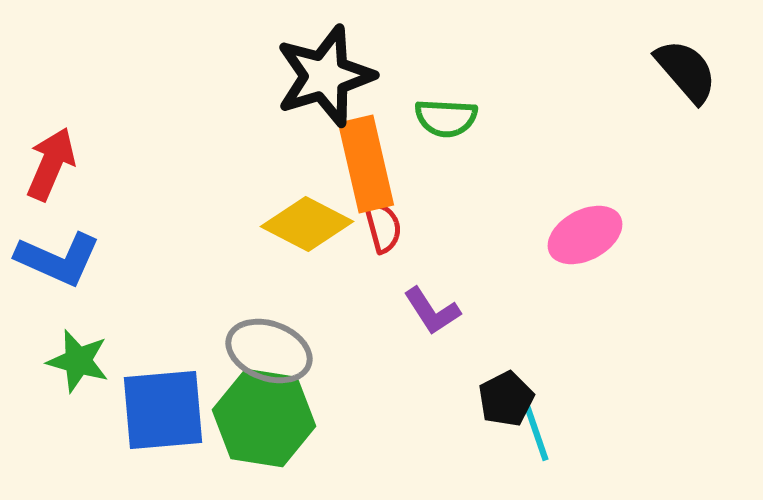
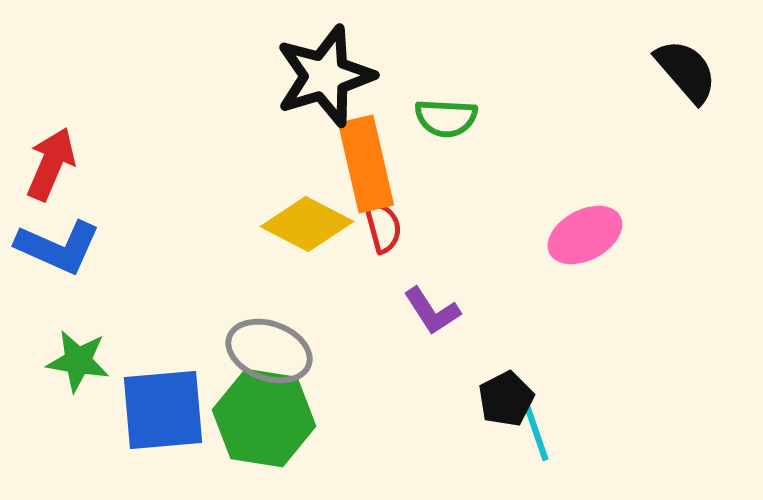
blue L-shape: moved 12 px up
green star: rotated 6 degrees counterclockwise
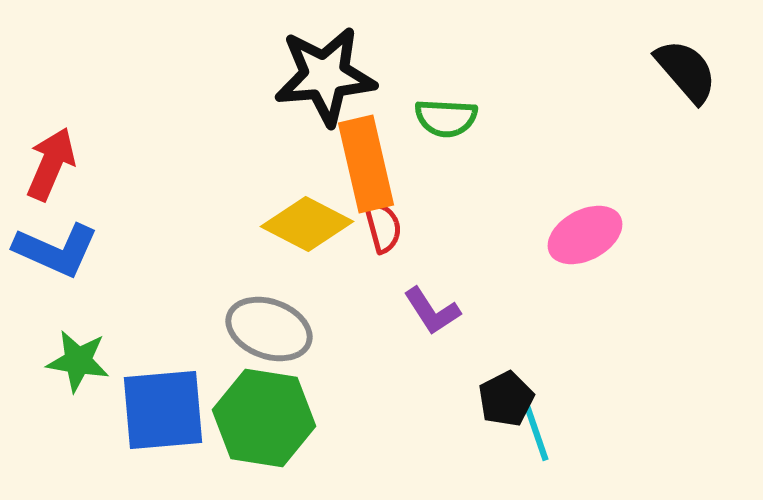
black star: rotated 12 degrees clockwise
blue L-shape: moved 2 px left, 3 px down
gray ellipse: moved 22 px up
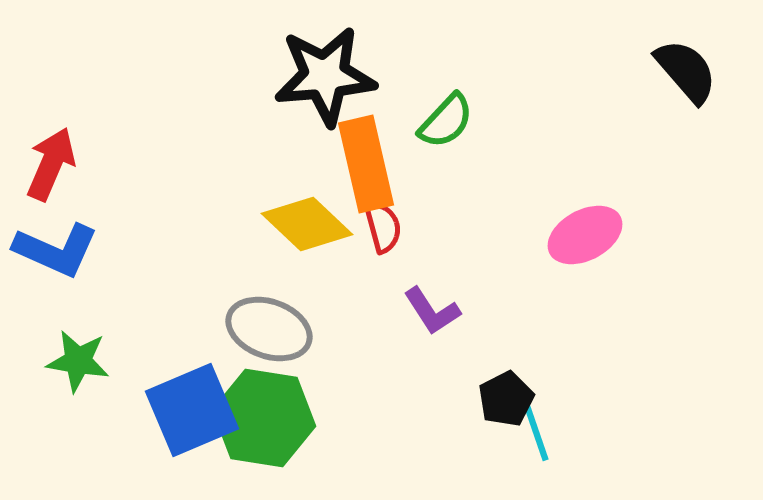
green semicircle: moved 3 px down; rotated 50 degrees counterclockwise
yellow diamond: rotated 16 degrees clockwise
blue square: moved 29 px right; rotated 18 degrees counterclockwise
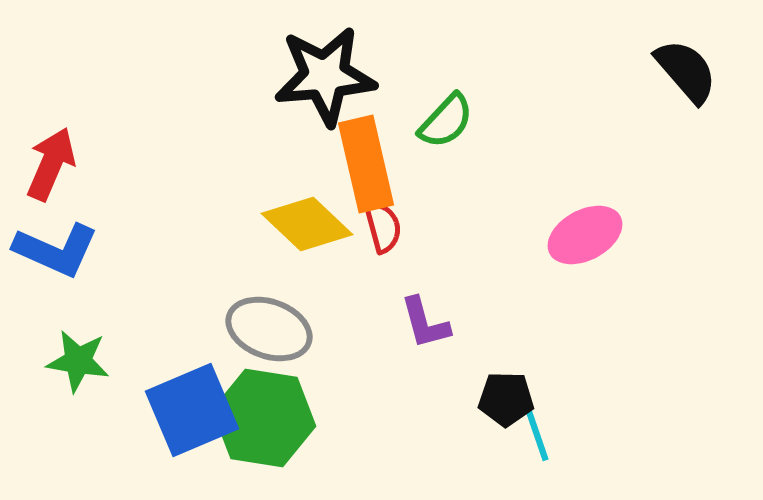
purple L-shape: moved 7 px left, 12 px down; rotated 18 degrees clockwise
black pentagon: rotated 28 degrees clockwise
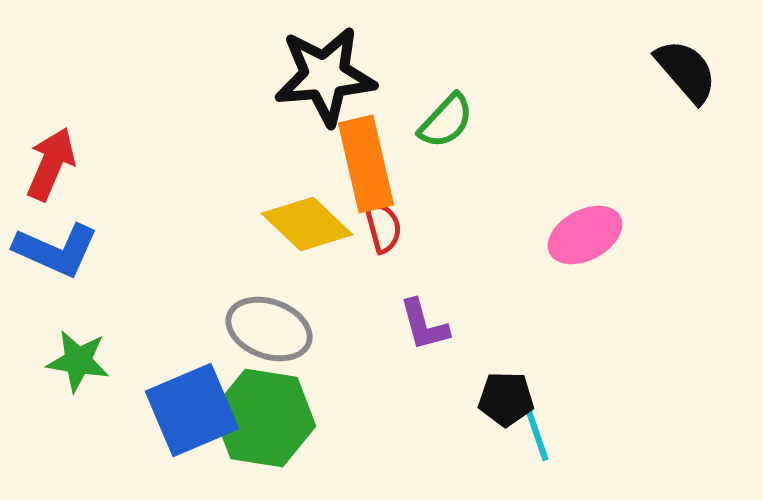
purple L-shape: moved 1 px left, 2 px down
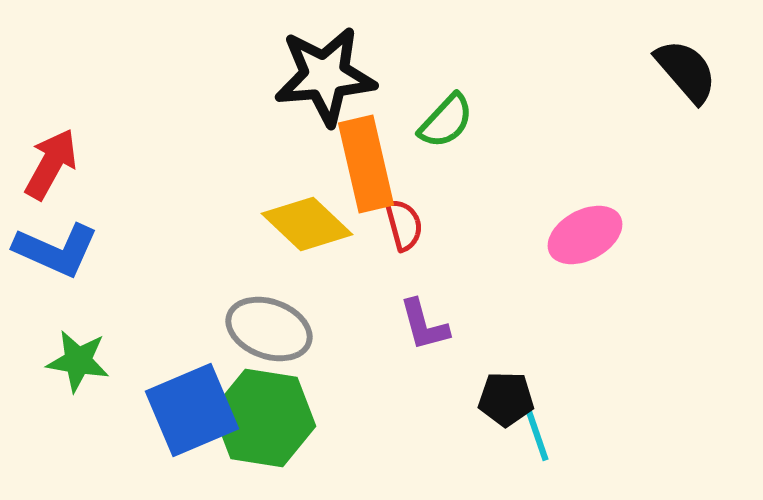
red arrow: rotated 6 degrees clockwise
red semicircle: moved 21 px right, 2 px up
